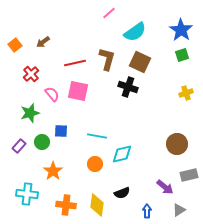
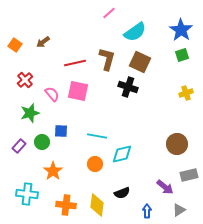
orange square: rotated 16 degrees counterclockwise
red cross: moved 6 px left, 6 px down
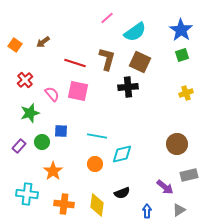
pink line: moved 2 px left, 5 px down
red line: rotated 30 degrees clockwise
black cross: rotated 24 degrees counterclockwise
orange cross: moved 2 px left, 1 px up
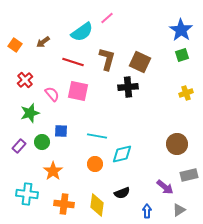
cyan semicircle: moved 53 px left
red line: moved 2 px left, 1 px up
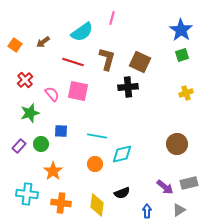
pink line: moved 5 px right; rotated 32 degrees counterclockwise
green circle: moved 1 px left, 2 px down
gray rectangle: moved 8 px down
orange cross: moved 3 px left, 1 px up
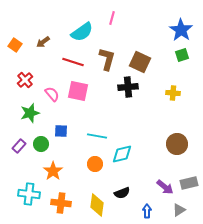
yellow cross: moved 13 px left; rotated 24 degrees clockwise
cyan cross: moved 2 px right
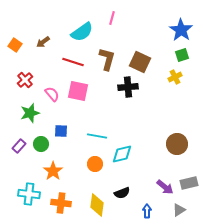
yellow cross: moved 2 px right, 16 px up; rotated 32 degrees counterclockwise
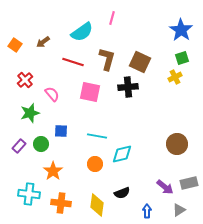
green square: moved 3 px down
pink square: moved 12 px right, 1 px down
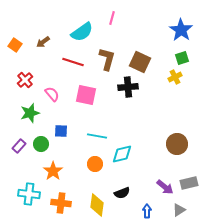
pink square: moved 4 px left, 3 px down
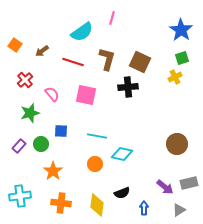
brown arrow: moved 1 px left, 9 px down
cyan diamond: rotated 25 degrees clockwise
cyan cross: moved 9 px left, 2 px down; rotated 15 degrees counterclockwise
blue arrow: moved 3 px left, 3 px up
